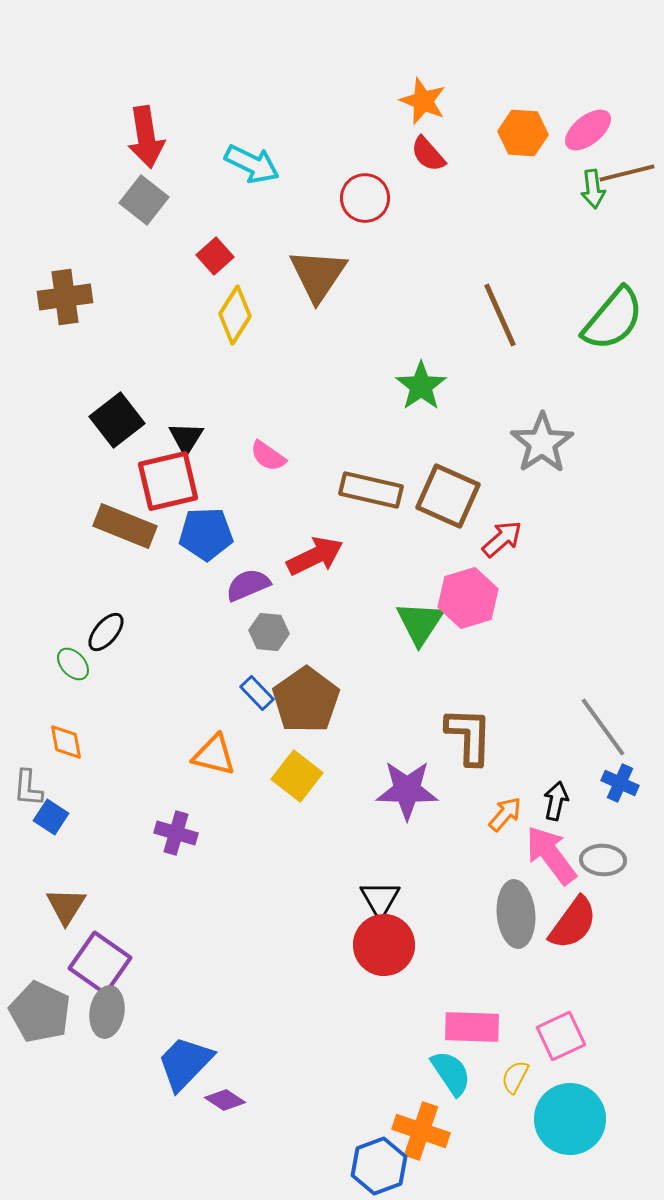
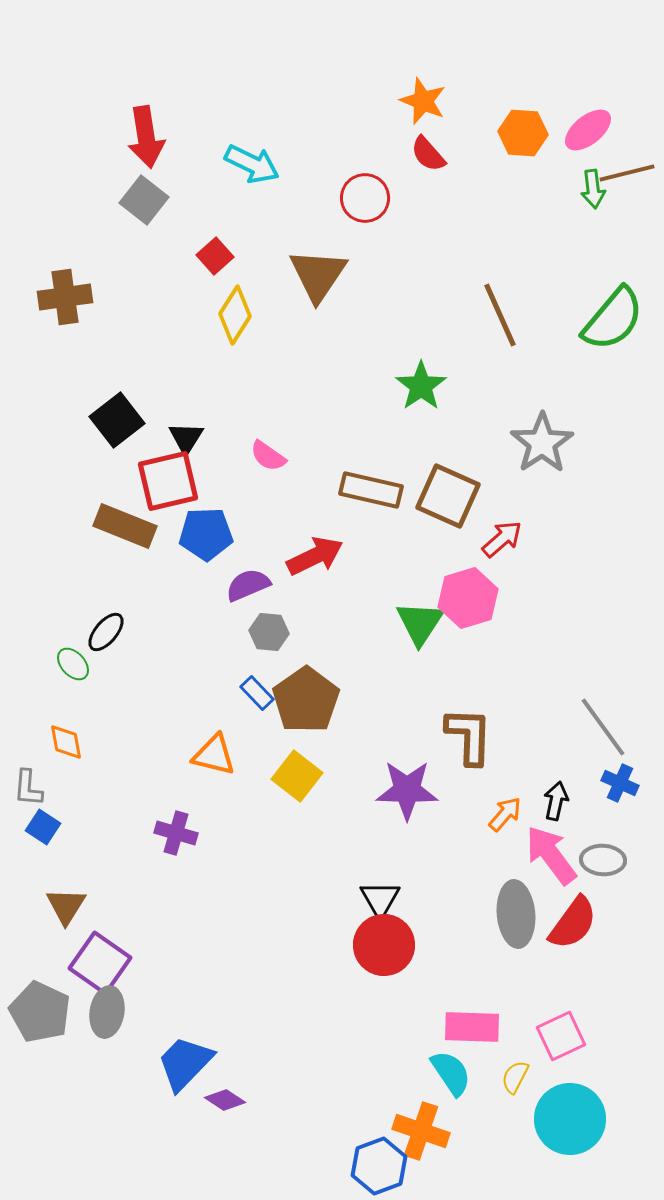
blue square at (51, 817): moved 8 px left, 10 px down
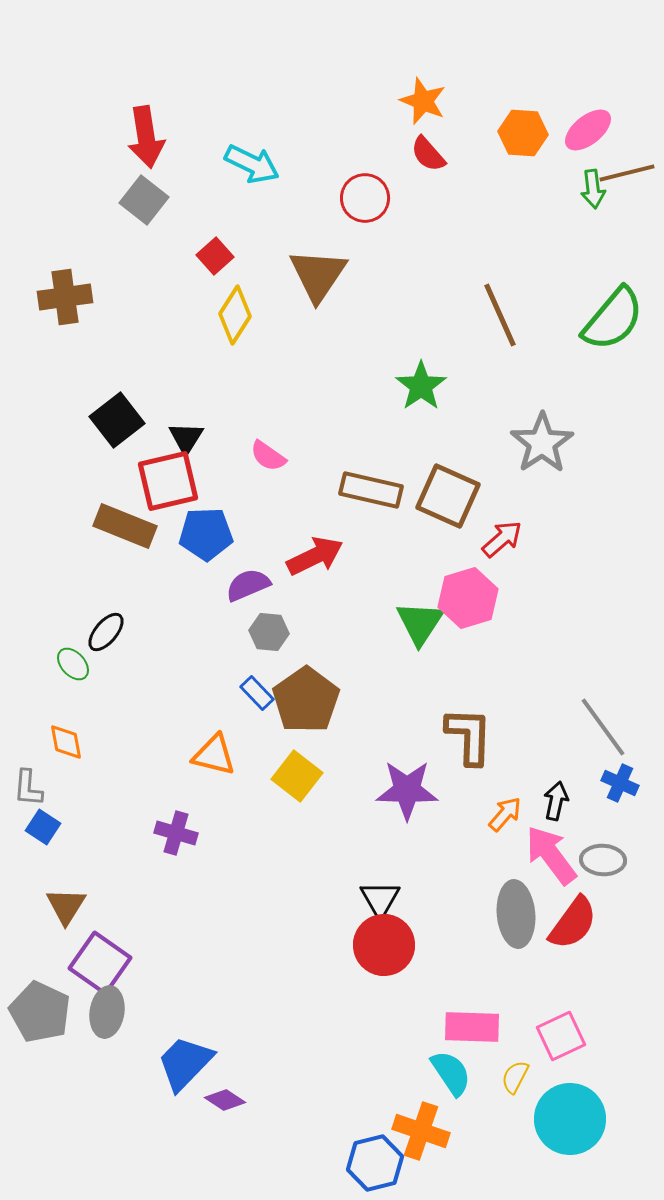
blue hexagon at (379, 1166): moved 4 px left, 3 px up; rotated 6 degrees clockwise
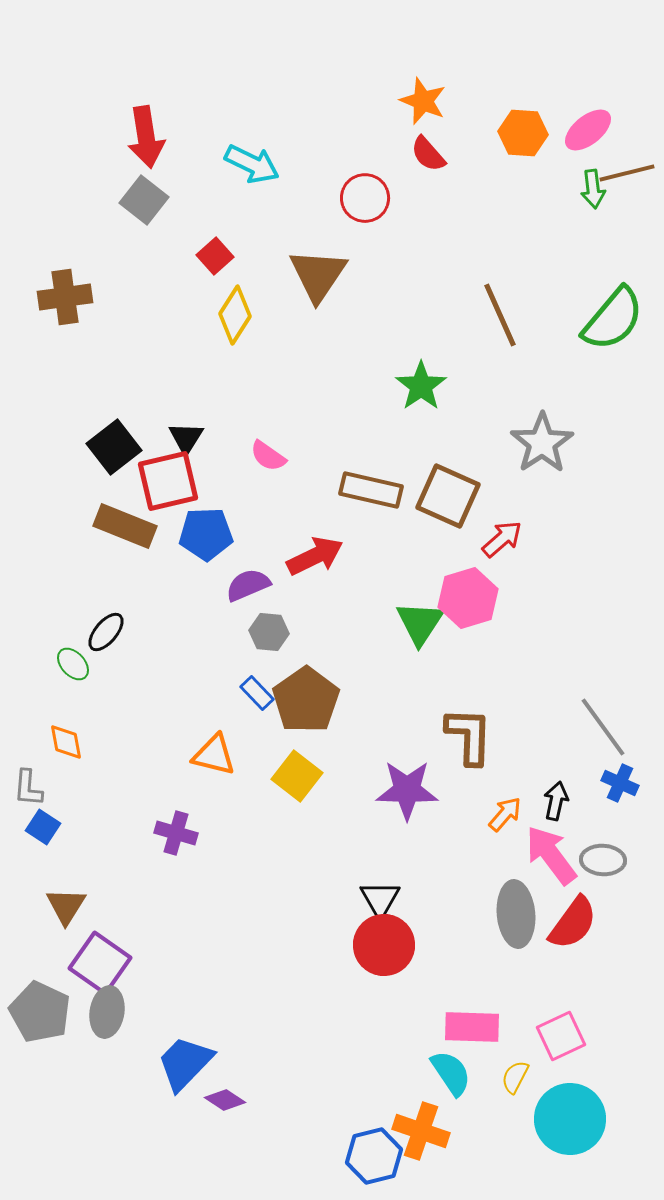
black square at (117, 420): moved 3 px left, 27 px down
blue hexagon at (375, 1163): moved 1 px left, 7 px up
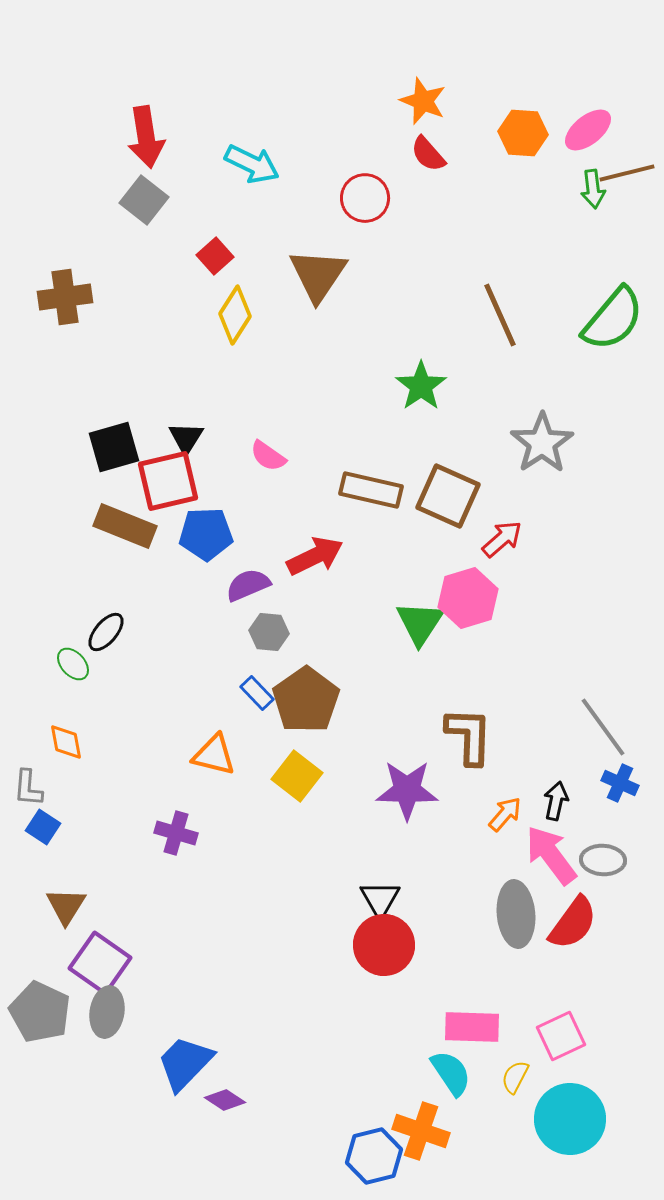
black square at (114, 447): rotated 22 degrees clockwise
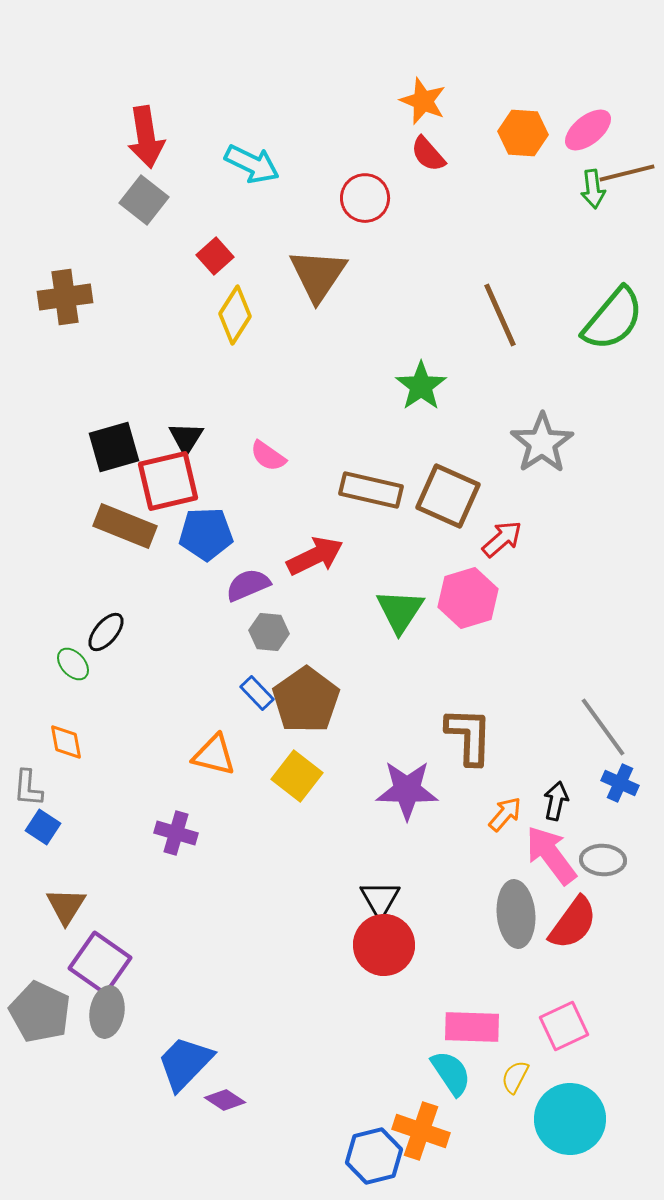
green triangle at (420, 623): moved 20 px left, 12 px up
pink square at (561, 1036): moved 3 px right, 10 px up
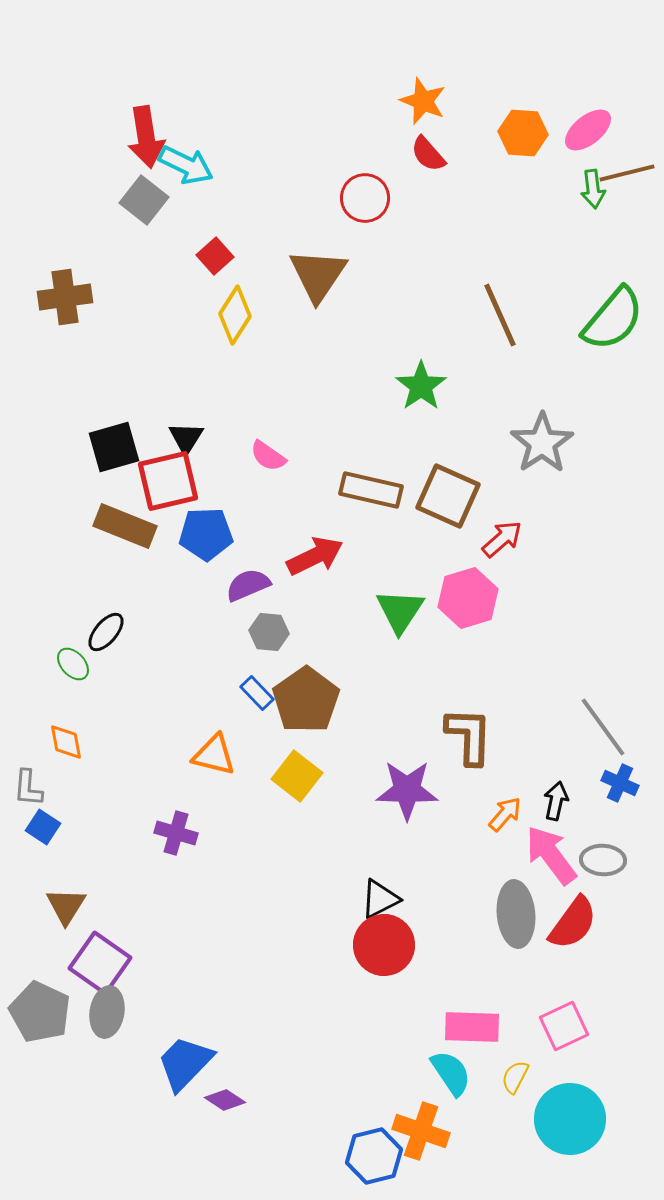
cyan arrow at (252, 164): moved 66 px left, 1 px down
black triangle at (380, 899): rotated 33 degrees clockwise
